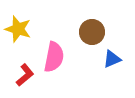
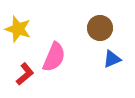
brown circle: moved 8 px right, 4 px up
pink semicircle: rotated 12 degrees clockwise
red L-shape: moved 1 px up
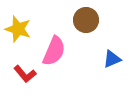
brown circle: moved 14 px left, 8 px up
pink semicircle: moved 6 px up
red L-shape: rotated 90 degrees clockwise
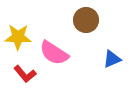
yellow star: moved 8 px down; rotated 16 degrees counterclockwise
pink semicircle: moved 2 px down; rotated 100 degrees clockwise
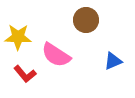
pink semicircle: moved 2 px right, 2 px down
blue triangle: moved 1 px right, 2 px down
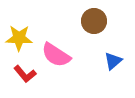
brown circle: moved 8 px right, 1 px down
yellow star: moved 1 px right, 1 px down
blue triangle: rotated 18 degrees counterclockwise
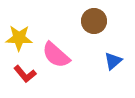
pink semicircle: rotated 8 degrees clockwise
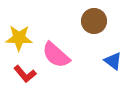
blue triangle: rotated 42 degrees counterclockwise
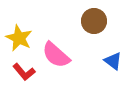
yellow star: rotated 24 degrees clockwise
red L-shape: moved 1 px left, 2 px up
